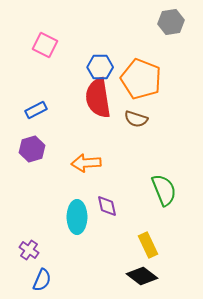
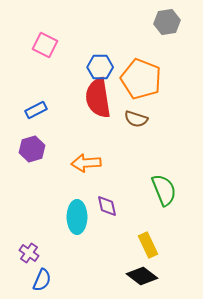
gray hexagon: moved 4 px left
purple cross: moved 3 px down
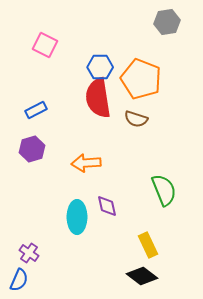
blue semicircle: moved 23 px left
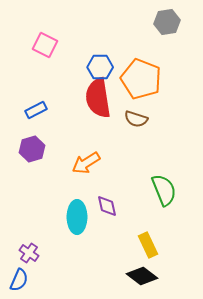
orange arrow: rotated 28 degrees counterclockwise
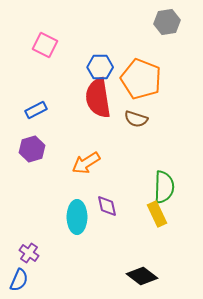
green semicircle: moved 3 px up; rotated 24 degrees clockwise
yellow rectangle: moved 9 px right, 31 px up
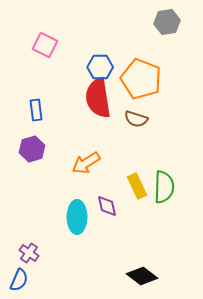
blue rectangle: rotated 70 degrees counterclockwise
yellow rectangle: moved 20 px left, 28 px up
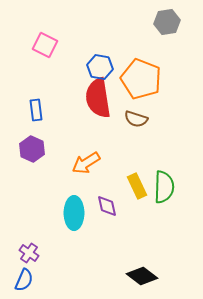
blue hexagon: rotated 10 degrees clockwise
purple hexagon: rotated 20 degrees counterclockwise
cyan ellipse: moved 3 px left, 4 px up
blue semicircle: moved 5 px right
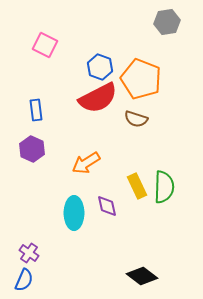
blue hexagon: rotated 10 degrees clockwise
red semicircle: rotated 108 degrees counterclockwise
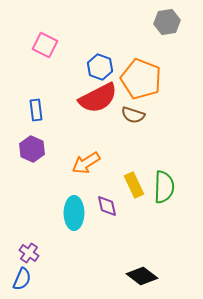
brown semicircle: moved 3 px left, 4 px up
yellow rectangle: moved 3 px left, 1 px up
blue semicircle: moved 2 px left, 1 px up
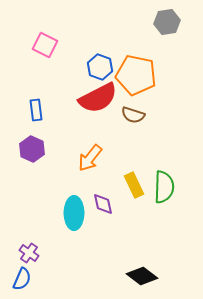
orange pentagon: moved 5 px left, 4 px up; rotated 9 degrees counterclockwise
orange arrow: moved 4 px right, 5 px up; rotated 20 degrees counterclockwise
purple diamond: moved 4 px left, 2 px up
